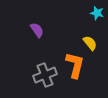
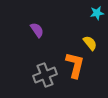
cyan star: rotated 24 degrees counterclockwise
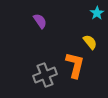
cyan star: rotated 24 degrees counterclockwise
purple semicircle: moved 3 px right, 9 px up
yellow semicircle: moved 1 px up
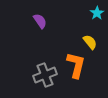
orange L-shape: moved 1 px right
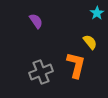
purple semicircle: moved 4 px left
gray cross: moved 4 px left, 3 px up
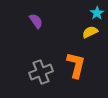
yellow semicircle: moved 10 px up; rotated 77 degrees counterclockwise
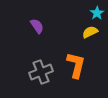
purple semicircle: moved 1 px right, 5 px down
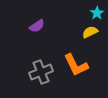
purple semicircle: rotated 91 degrees clockwise
orange L-shape: rotated 140 degrees clockwise
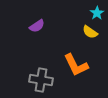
yellow semicircle: rotated 119 degrees counterclockwise
gray cross: moved 8 px down; rotated 30 degrees clockwise
